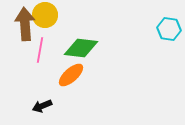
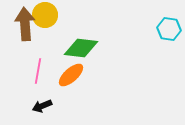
pink line: moved 2 px left, 21 px down
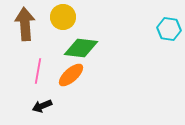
yellow circle: moved 18 px right, 2 px down
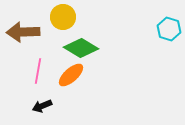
brown arrow: moved 2 px left, 8 px down; rotated 88 degrees counterclockwise
cyan hexagon: rotated 10 degrees clockwise
green diamond: rotated 24 degrees clockwise
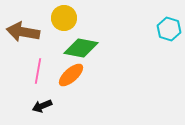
yellow circle: moved 1 px right, 1 px down
brown arrow: rotated 12 degrees clockwise
green diamond: rotated 20 degrees counterclockwise
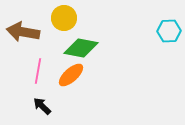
cyan hexagon: moved 2 px down; rotated 20 degrees counterclockwise
black arrow: rotated 66 degrees clockwise
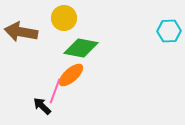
brown arrow: moved 2 px left
pink line: moved 17 px right, 20 px down; rotated 10 degrees clockwise
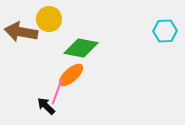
yellow circle: moved 15 px left, 1 px down
cyan hexagon: moved 4 px left
pink line: moved 2 px right, 1 px down
black arrow: moved 4 px right
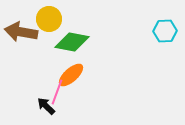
green diamond: moved 9 px left, 6 px up
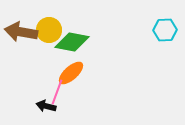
yellow circle: moved 11 px down
cyan hexagon: moved 1 px up
orange ellipse: moved 2 px up
black arrow: rotated 30 degrees counterclockwise
